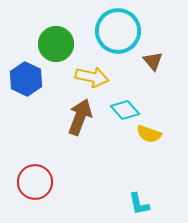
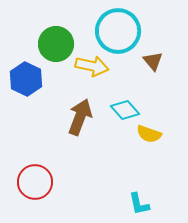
yellow arrow: moved 11 px up
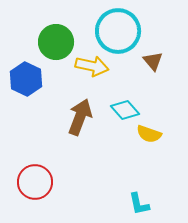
green circle: moved 2 px up
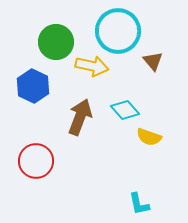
blue hexagon: moved 7 px right, 7 px down
yellow semicircle: moved 3 px down
red circle: moved 1 px right, 21 px up
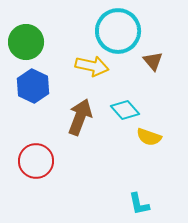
green circle: moved 30 px left
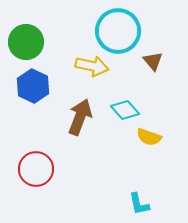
red circle: moved 8 px down
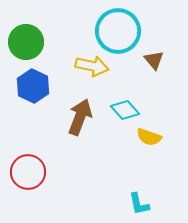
brown triangle: moved 1 px right, 1 px up
red circle: moved 8 px left, 3 px down
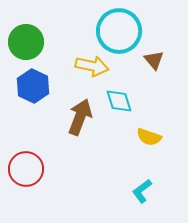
cyan circle: moved 1 px right
cyan diamond: moved 6 px left, 9 px up; rotated 24 degrees clockwise
red circle: moved 2 px left, 3 px up
cyan L-shape: moved 3 px right, 13 px up; rotated 65 degrees clockwise
